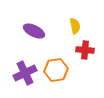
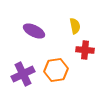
purple cross: moved 2 px left, 1 px down
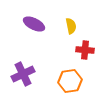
yellow semicircle: moved 4 px left
purple ellipse: moved 7 px up
orange hexagon: moved 14 px right, 11 px down
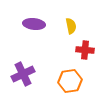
purple ellipse: rotated 20 degrees counterclockwise
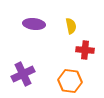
orange hexagon: rotated 15 degrees clockwise
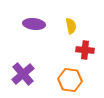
purple cross: rotated 15 degrees counterclockwise
orange hexagon: moved 1 px up
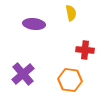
yellow semicircle: moved 13 px up
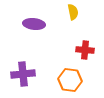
yellow semicircle: moved 2 px right, 1 px up
purple cross: rotated 35 degrees clockwise
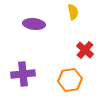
red cross: rotated 36 degrees clockwise
orange hexagon: rotated 15 degrees counterclockwise
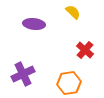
yellow semicircle: rotated 35 degrees counterclockwise
purple cross: rotated 20 degrees counterclockwise
orange hexagon: moved 1 px left, 3 px down
